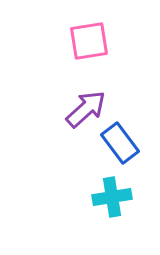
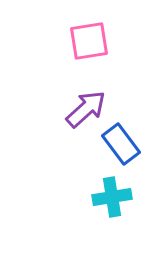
blue rectangle: moved 1 px right, 1 px down
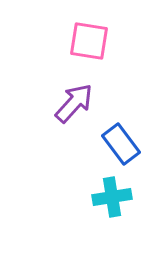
pink square: rotated 18 degrees clockwise
purple arrow: moved 12 px left, 6 px up; rotated 6 degrees counterclockwise
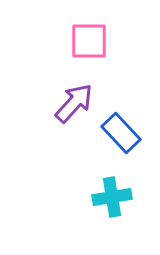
pink square: rotated 9 degrees counterclockwise
blue rectangle: moved 11 px up; rotated 6 degrees counterclockwise
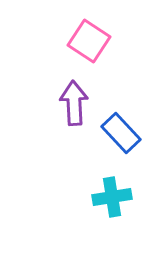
pink square: rotated 33 degrees clockwise
purple arrow: rotated 45 degrees counterclockwise
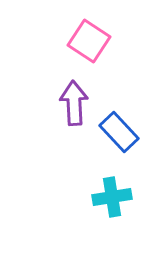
blue rectangle: moved 2 px left, 1 px up
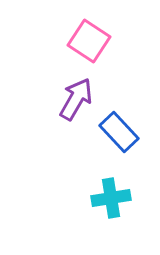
purple arrow: moved 2 px right, 4 px up; rotated 33 degrees clockwise
cyan cross: moved 1 px left, 1 px down
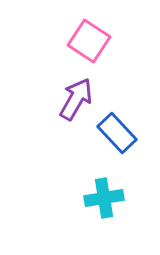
blue rectangle: moved 2 px left, 1 px down
cyan cross: moved 7 px left
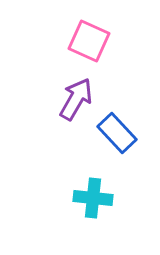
pink square: rotated 9 degrees counterclockwise
cyan cross: moved 11 px left; rotated 15 degrees clockwise
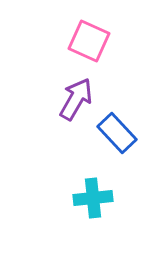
cyan cross: rotated 12 degrees counterclockwise
